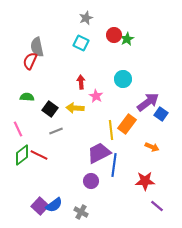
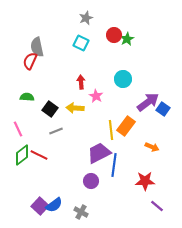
blue square: moved 2 px right, 5 px up
orange rectangle: moved 1 px left, 2 px down
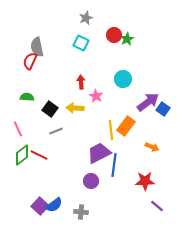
gray cross: rotated 24 degrees counterclockwise
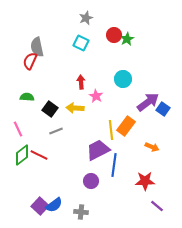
purple trapezoid: moved 1 px left, 3 px up
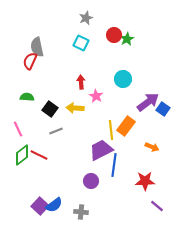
purple trapezoid: moved 3 px right
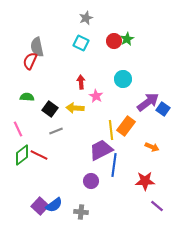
red circle: moved 6 px down
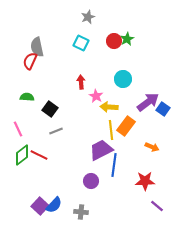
gray star: moved 2 px right, 1 px up
yellow arrow: moved 34 px right, 1 px up
blue semicircle: rotated 12 degrees counterclockwise
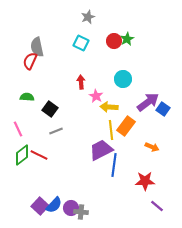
purple circle: moved 20 px left, 27 px down
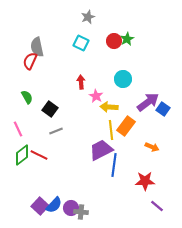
green semicircle: rotated 56 degrees clockwise
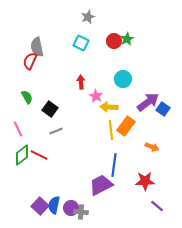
purple trapezoid: moved 35 px down
blue semicircle: rotated 150 degrees clockwise
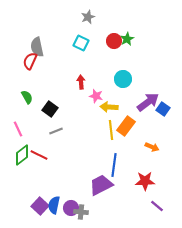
pink star: rotated 16 degrees counterclockwise
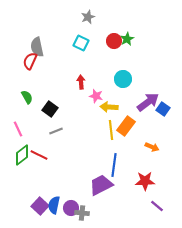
gray cross: moved 1 px right, 1 px down
